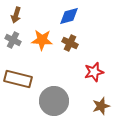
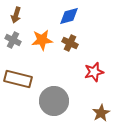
orange star: rotated 10 degrees counterclockwise
brown star: moved 7 px down; rotated 12 degrees counterclockwise
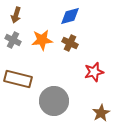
blue diamond: moved 1 px right
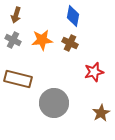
blue diamond: moved 3 px right; rotated 65 degrees counterclockwise
gray circle: moved 2 px down
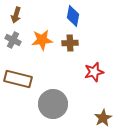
brown cross: rotated 28 degrees counterclockwise
gray circle: moved 1 px left, 1 px down
brown star: moved 2 px right, 5 px down
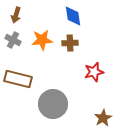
blue diamond: rotated 20 degrees counterclockwise
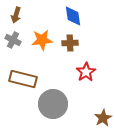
red star: moved 8 px left; rotated 18 degrees counterclockwise
brown rectangle: moved 5 px right
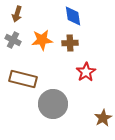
brown arrow: moved 1 px right, 1 px up
